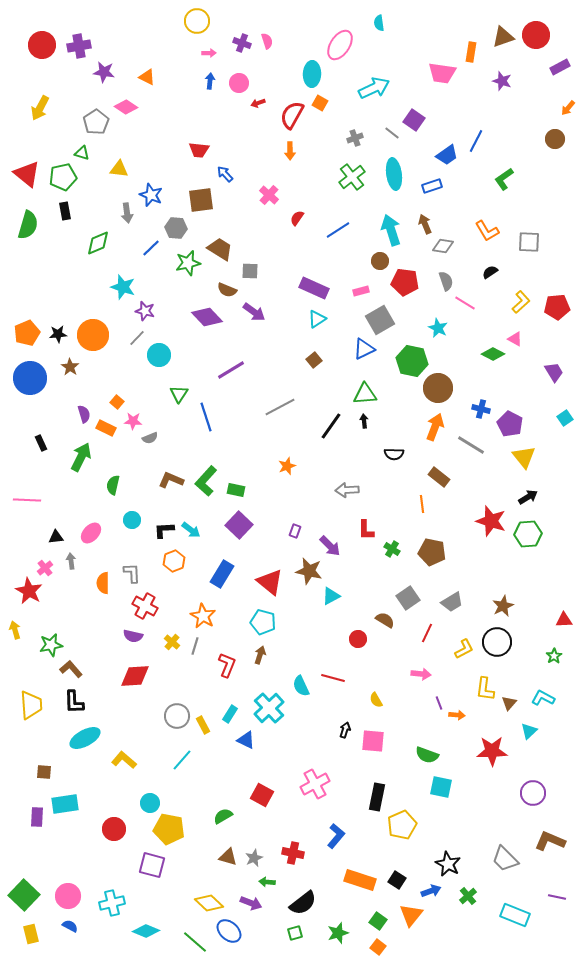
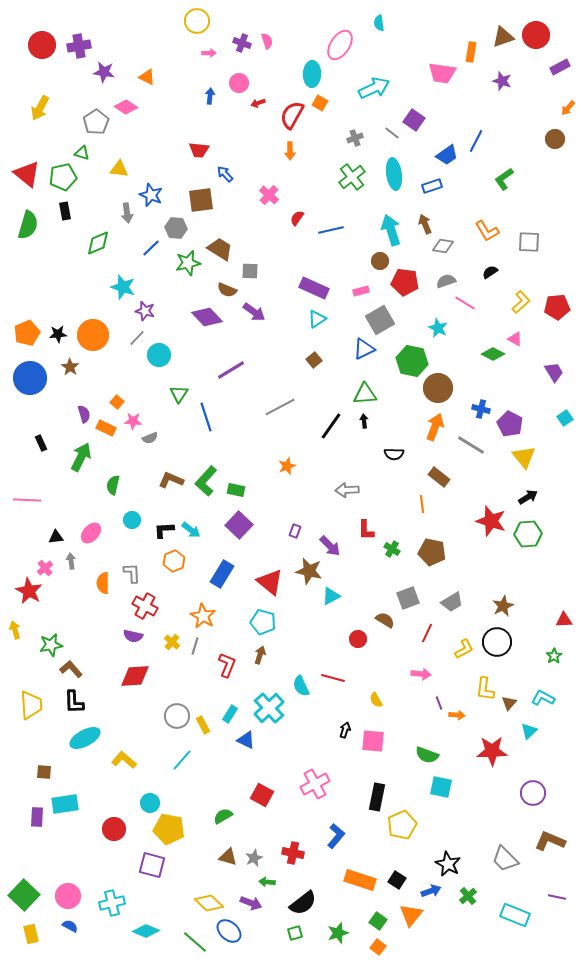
blue arrow at (210, 81): moved 15 px down
blue line at (338, 230): moved 7 px left; rotated 20 degrees clockwise
gray semicircle at (446, 281): rotated 90 degrees counterclockwise
gray square at (408, 598): rotated 15 degrees clockwise
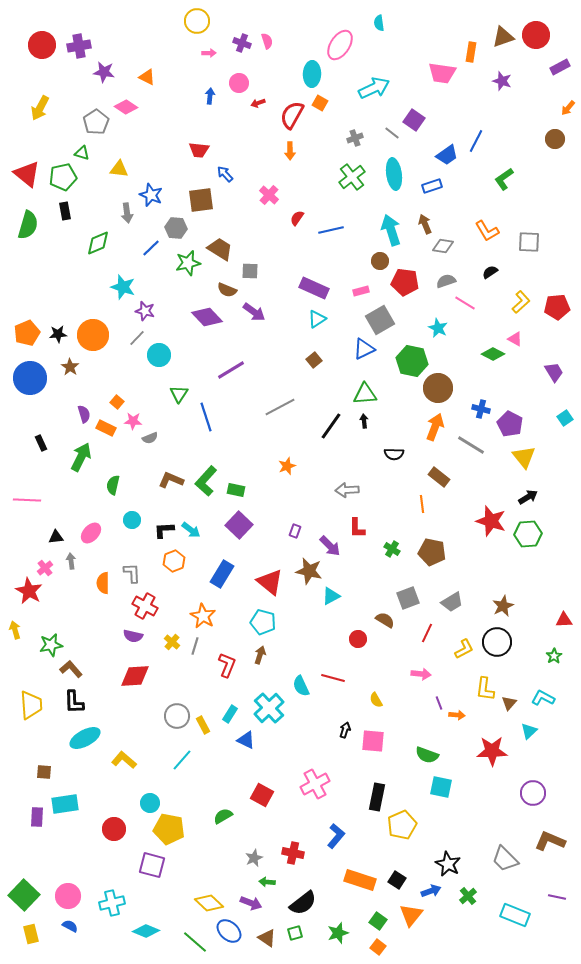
red L-shape at (366, 530): moved 9 px left, 2 px up
brown triangle at (228, 857): moved 39 px right, 81 px down; rotated 18 degrees clockwise
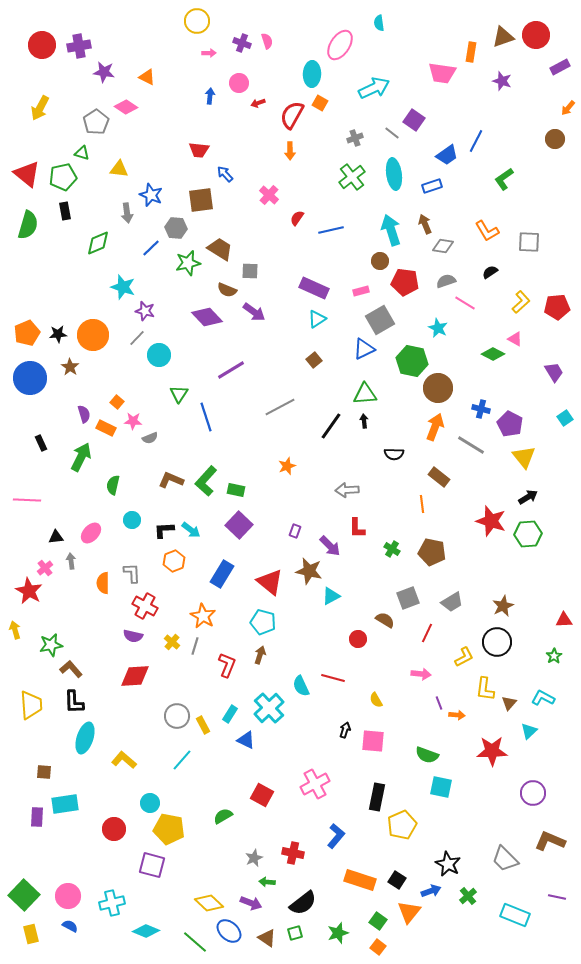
yellow L-shape at (464, 649): moved 8 px down
cyan ellipse at (85, 738): rotated 44 degrees counterclockwise
orange triangle at (411, 915): moved 2 px left, 3 px up
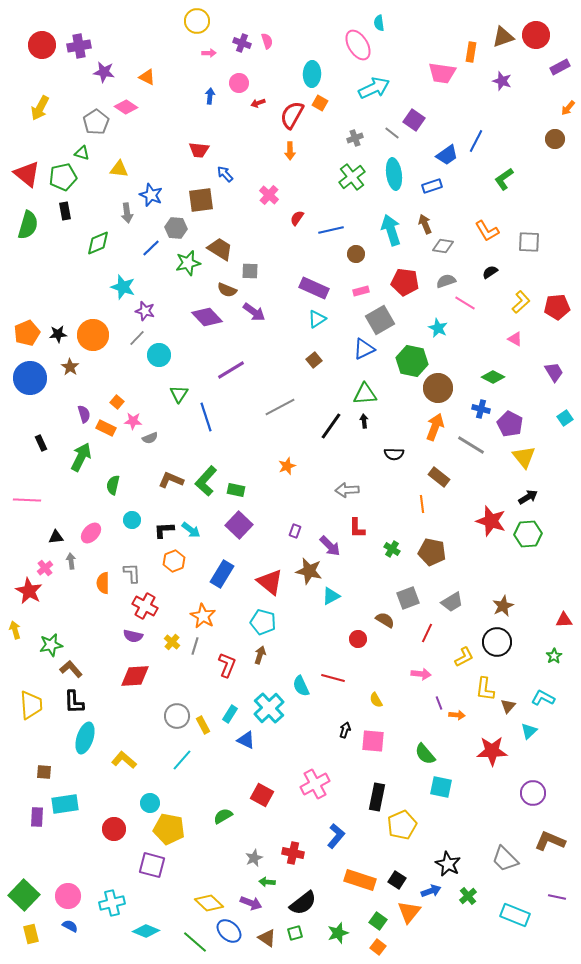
pink ellipse at (340, 45): moved 18 px right; rotated 64 degrees counterclockwise
brown circle at (380, 261): moved 24 px left, 7 px up
green diamond at (493, 354): moved 23 px down
brown triangle at (509, 703): moved 1 px left, 3 px down
green semicircle at (427, 755): moved 2 px left, 1 px up; rotated 30 degrees clockwise
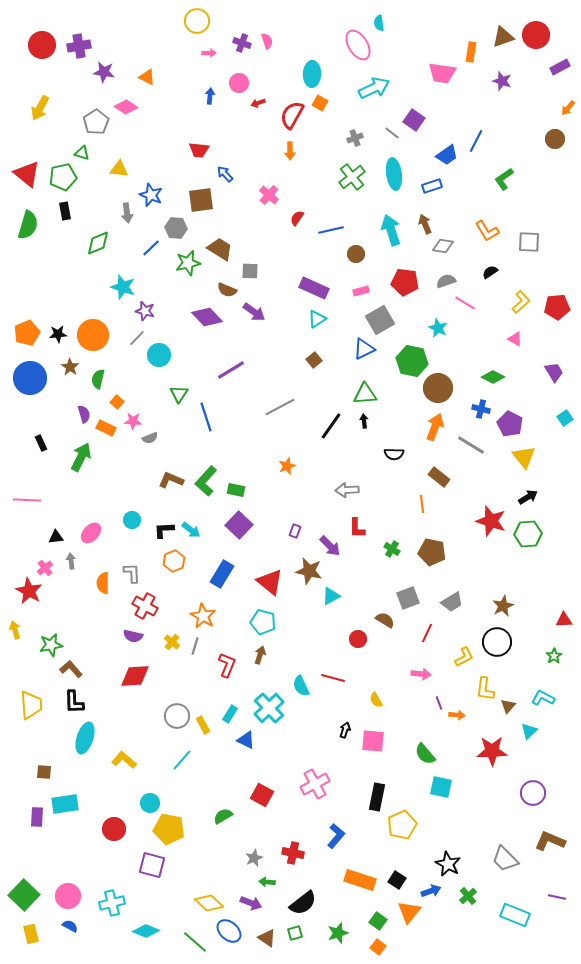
green semicircle at (113, 485): moved 15 px left, 106 px up
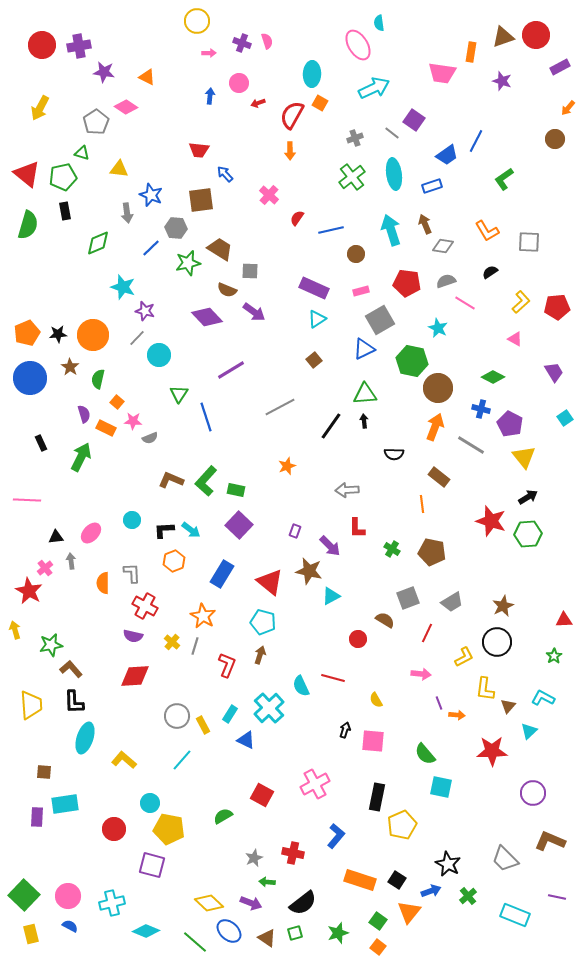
red pentagon at (405, 282): moved 2 px right, 1 px down
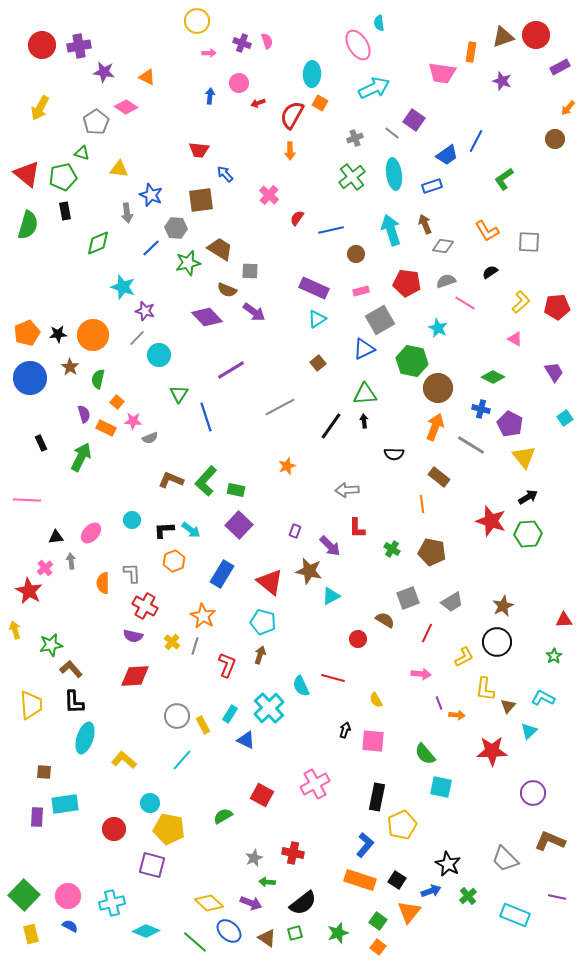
brown square at (314, 360): moved 4 px right, 3 px down
blue L-shape at (336, 836): moved 29 px right, 9 px down
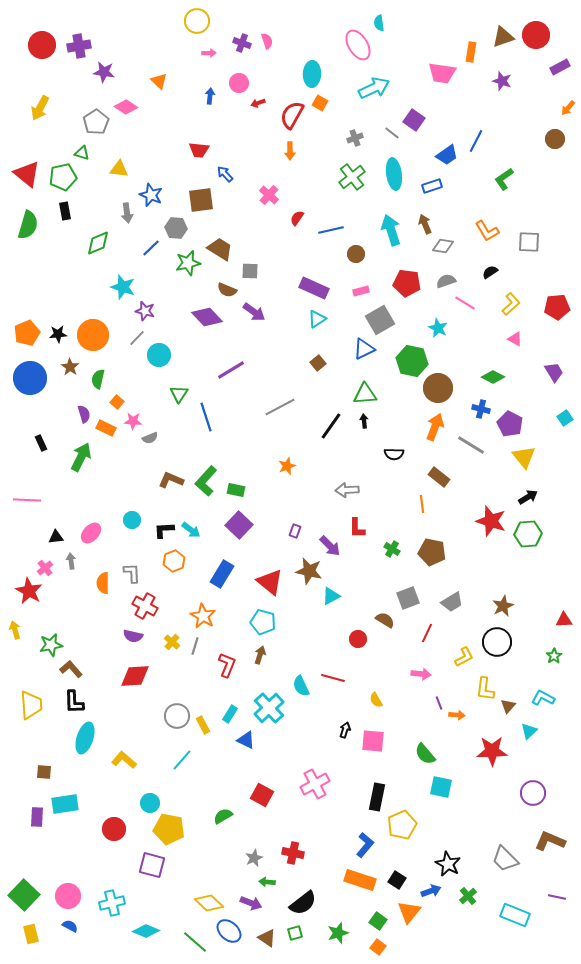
orange triangle at (147, 77): moved 12 px right, 4 px down; rotated 18 degrees clockwise
yellow L-shape at (521, 302): moved 10 px left, 2 px down
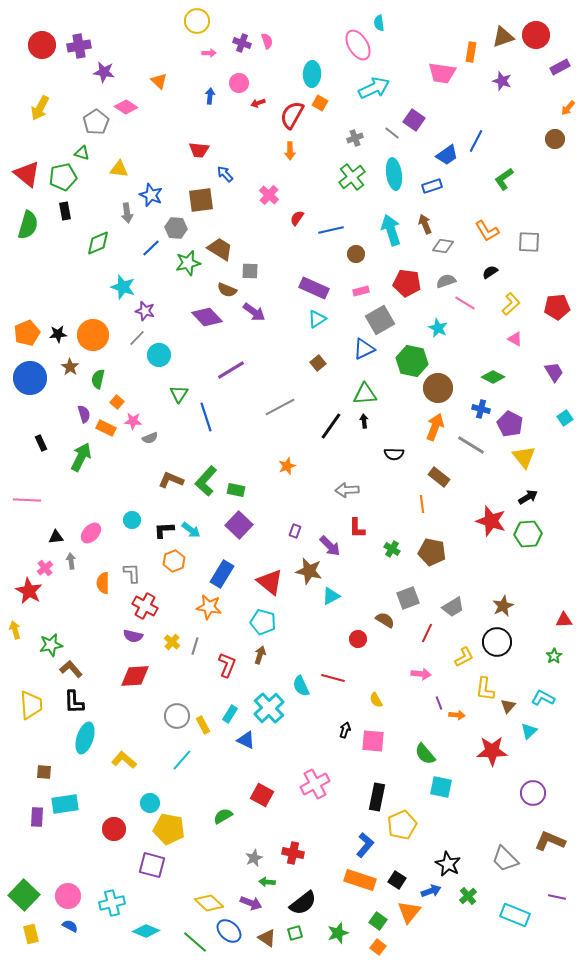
gray trapezoid at (452, 602): moved 1 px right, 5 px down
orange star at (203, 616): moved 6 px right, 9 px up; rotated 20 degrees counterclockwise
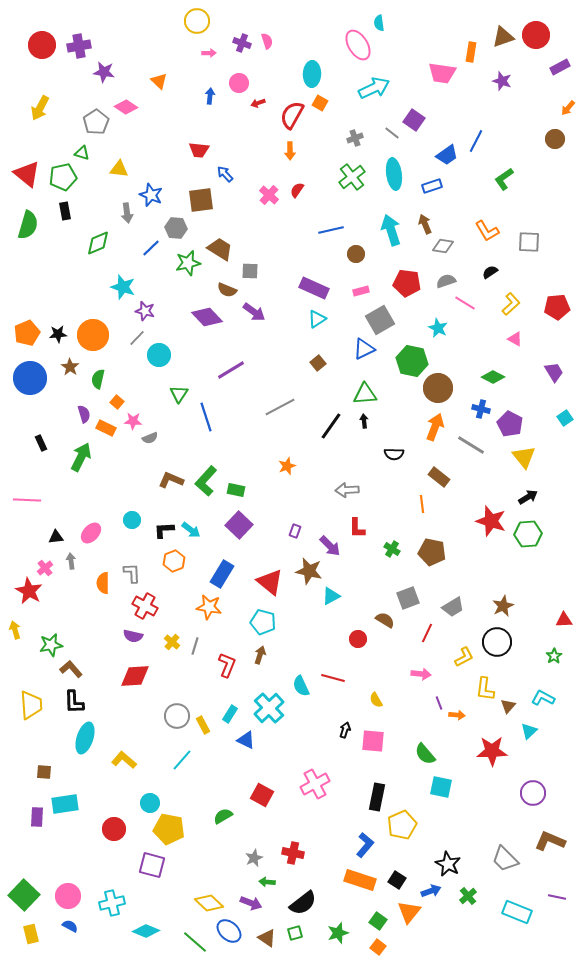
red semicircle at (297, 218): moved 28 px up
cyan rectangle at (515, 915): moved 2 px right, 3 px up
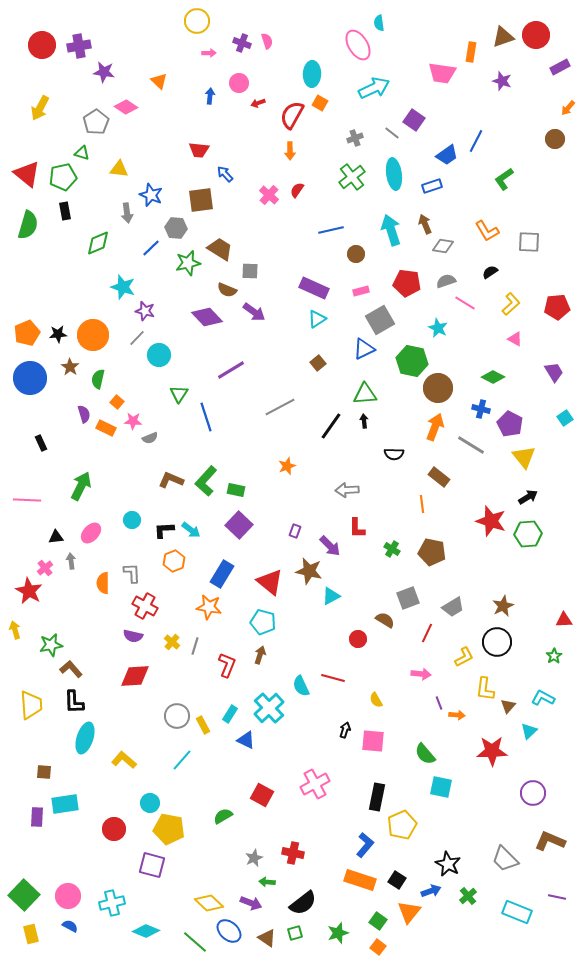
green arrow at (81, 457): moved 29 px down
